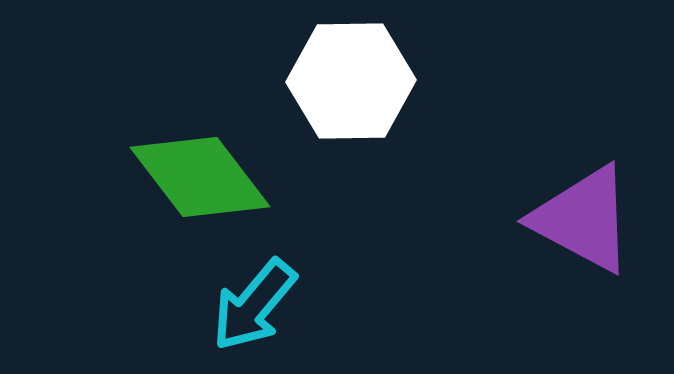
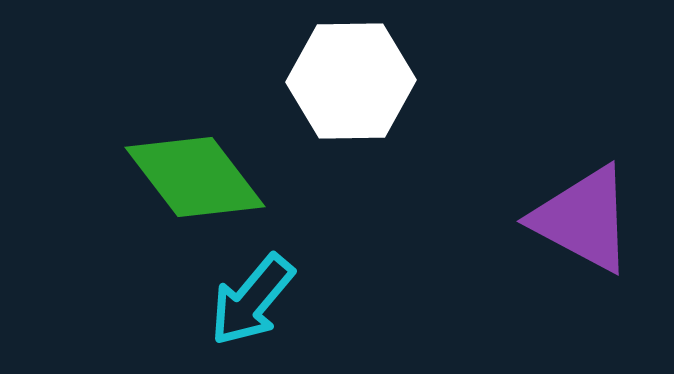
green diamond: moved 5 px left
cyan arrow: moved 2 px left, 5 px up
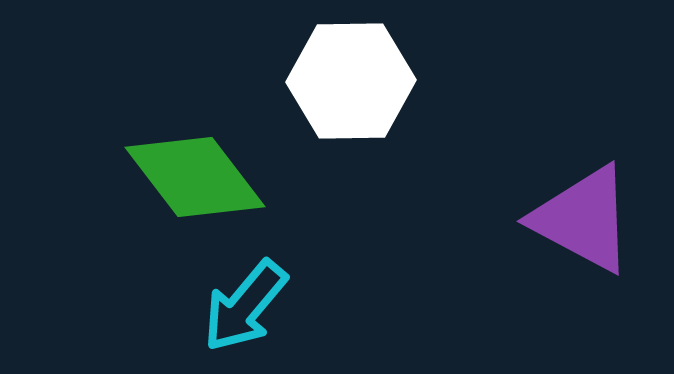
cyan arrow: moved 7 px left, 6 px down
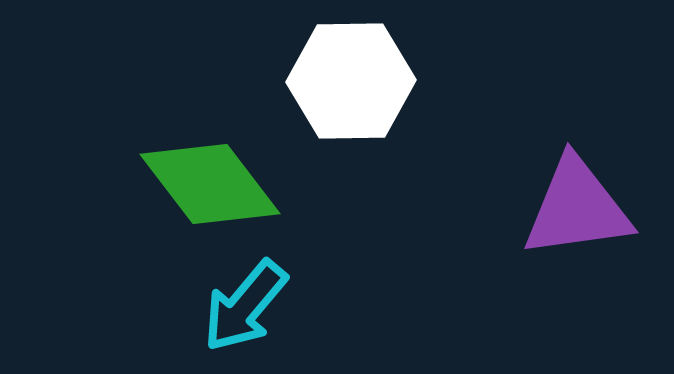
green diamond: moved 15 px right, 7 px down
purple triangle: moved 6 px left, 11 px up; rotated 36 degrees counterclockwise
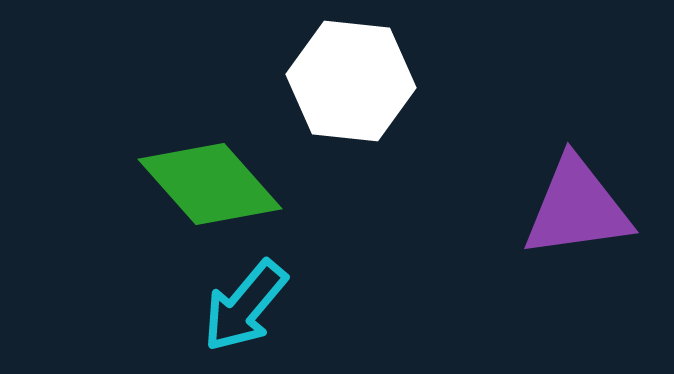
white hexagon: rotated 7 degrees clockwise
green diamond: rotated 4 degrees counterclockwise
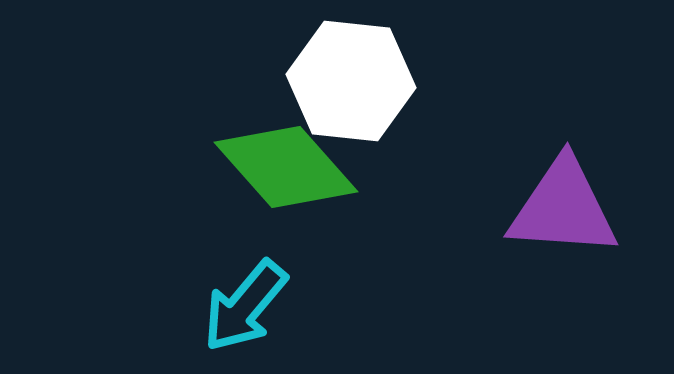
green diamond: moved 76 px right, 17 px up
purple triangle: moved 14 px left; rotated 12 degrees clockwise
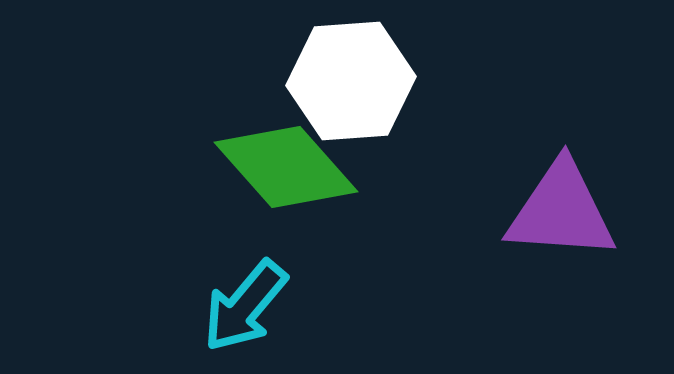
white hexagon: rotated 10 degrees counterclockwise
purple triangle: moved 2 px left, 3 px down
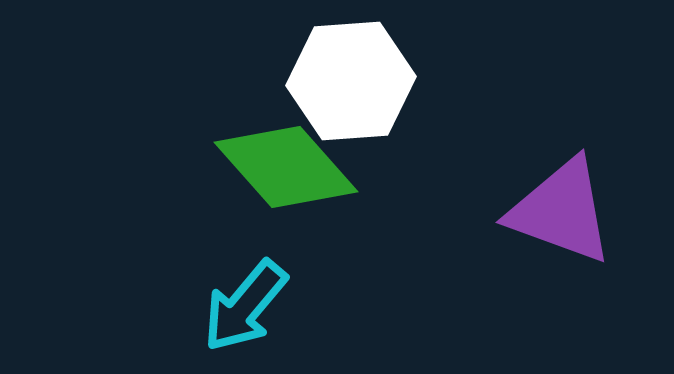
purple triangle: rotated 16 degrees clockwise
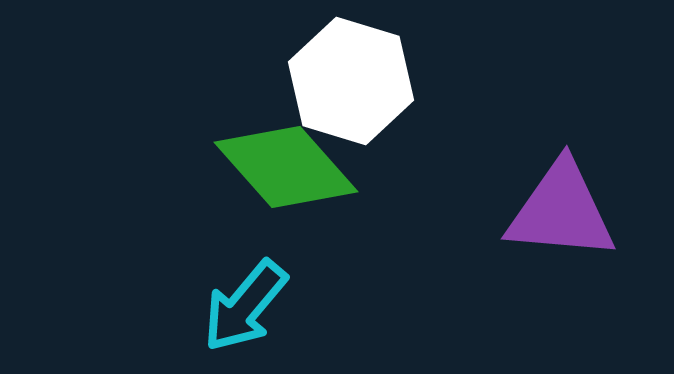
white hexagon: rotated 21 degrees clockwise
purple triangle: rotated 15 degrees counterclockwise
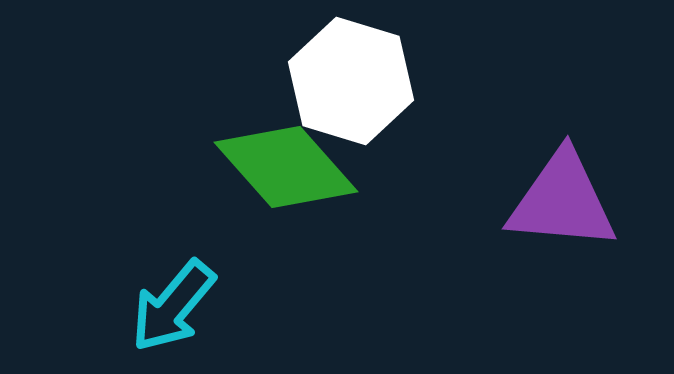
purple triangle: moved 1 px right, 10 px up
cyan arrow: moved 72 px left
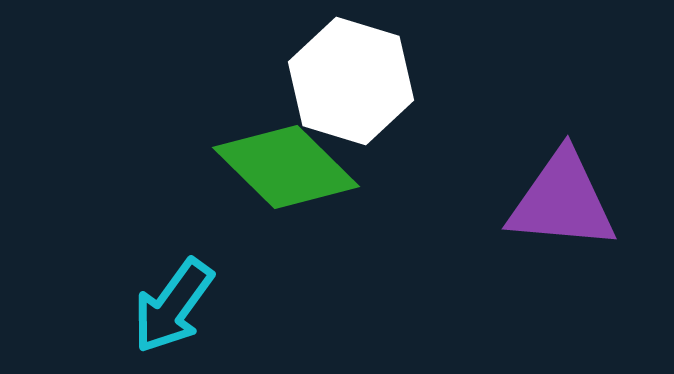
green diamond: rotated 4 degrees counterclockwise
cyan arrow: rotated 4 degrees counterclockwise
